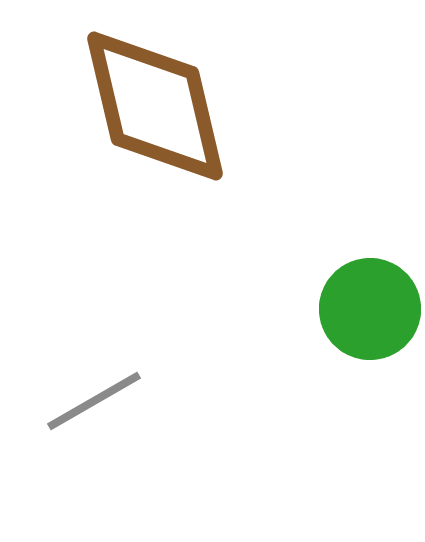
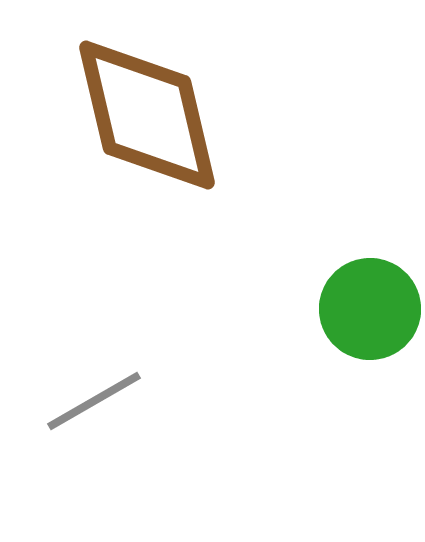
brown diamond: moved 8 px left, 9 px down
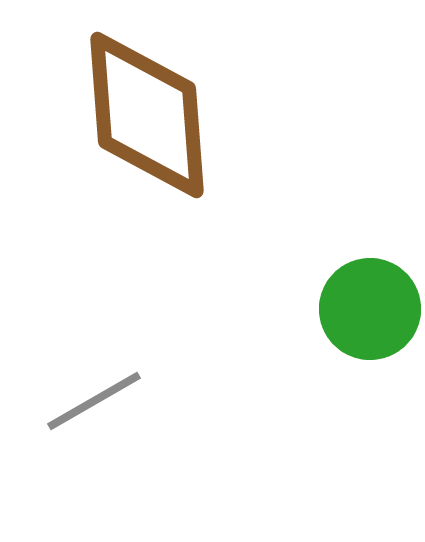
brown diamond: rotated 9 degrees clockwise
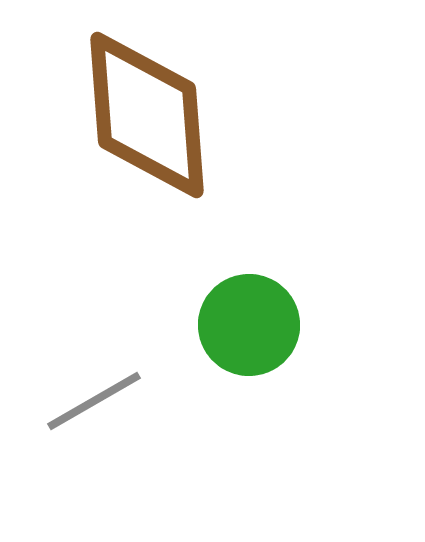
green circle: moved 121 px left, 16 px down
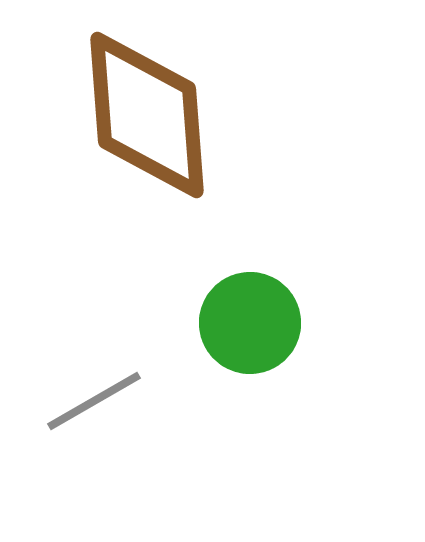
green circle: moved 1 px right, 2 px up
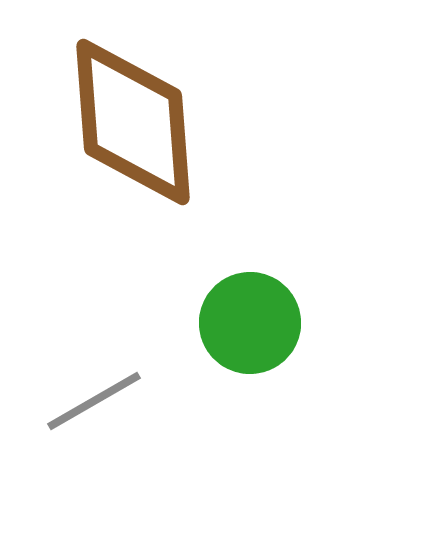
brown diamond: moved 14 px left, 7 px down
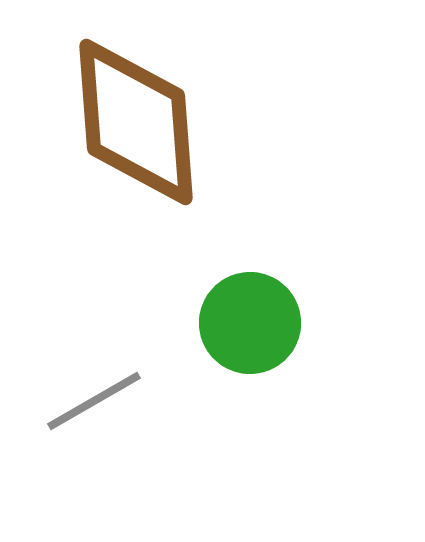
brown diamond: moved 3 px right
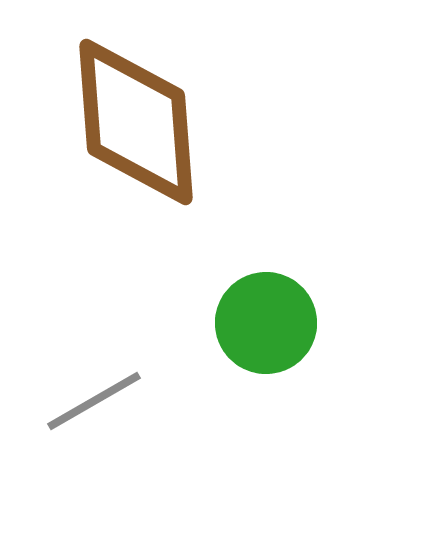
green circle: moved 16 px right
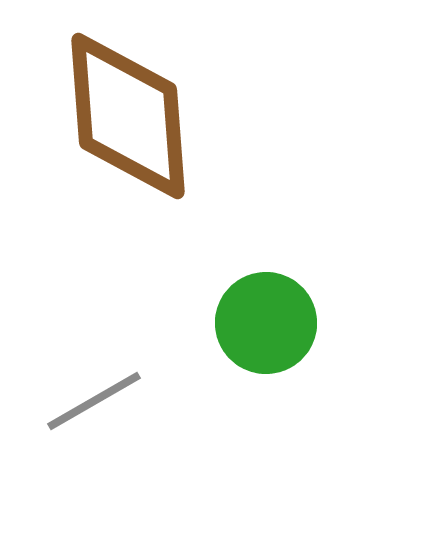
brown diamond: moved 8 px left, 6 px up
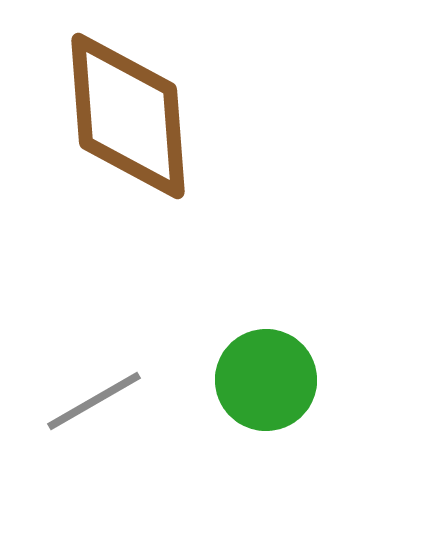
green circle: moved 57 px down
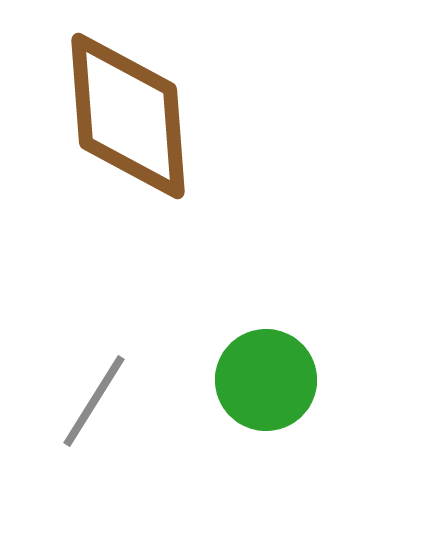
gray line: rotated 28 degrees counterclockwise
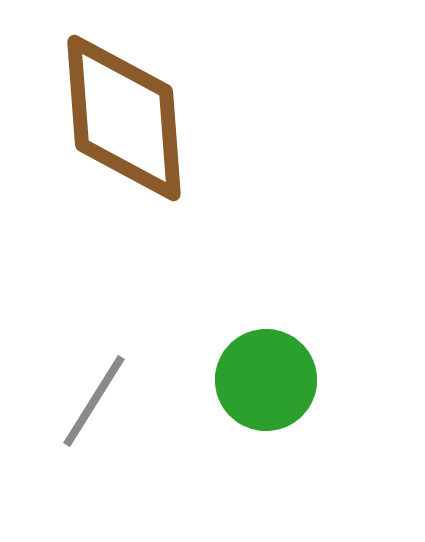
brown diamond: moved 4 px left, 2 px down
